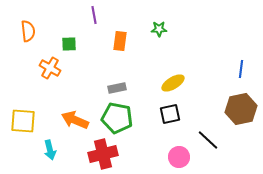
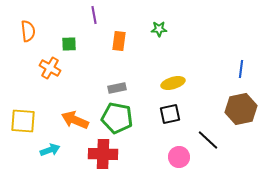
orange rectangle: moved 1 px left
yellow ellipse: rotated 15 degrees clockwise
cyan arrow: rotated 96 degrees counterclockwise
red cross: rotated 16 degrees clockwise
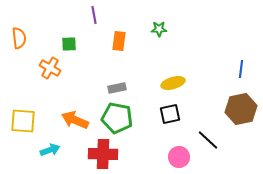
orange semicircle: moved 9 px left, 7 px down
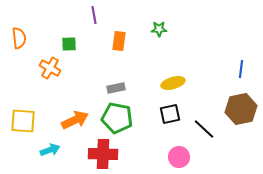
gray rectangle: moved 1 px left
orange arrow: rotated 132 degrees clockwise
black line: moved 4 px left, 11 px up
